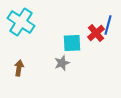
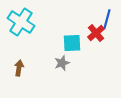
blue line: moved 1 px left, 6 px up
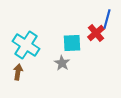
cyan cross: moved 5 px right, 23 px down
gray star: rotated 21 degrees counterclockwise
brown arrow: moved 1 px left, 4 px down
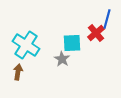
gray star: moved 4 px up
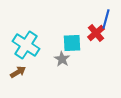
blue line: moved 1 px left
brown arrow: rotated 49 degrees clockwise
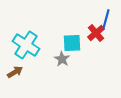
brown arrow: moved 3 px left
